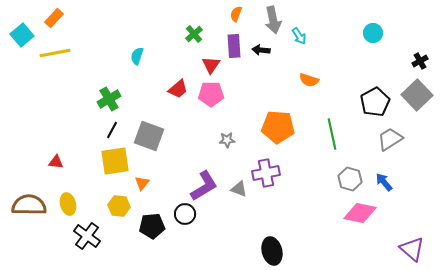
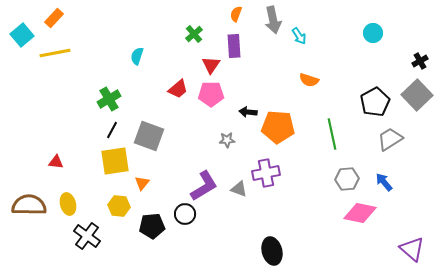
black arrow at (261, 50): moved 13 px left, 62 px down
gray hexagon at (350, 179): moved 3 px left; rotated 20 degrees counterclockwise
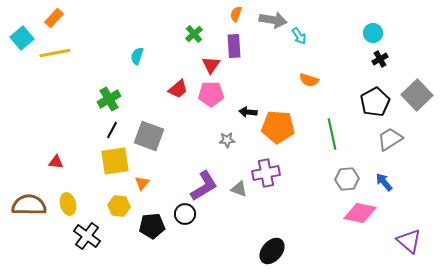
gray arrow at (273, 20): rotated 68 degrees counterclockwise
cyan square at (22, 35): moved 3 px down
black cross at (420, 61): moved 40 px left, 2 px up
purple triangle at (412, 249): moved 3 px left, 8 px up
black ellipse at (272, 251): rotated 56 degrees clockwise
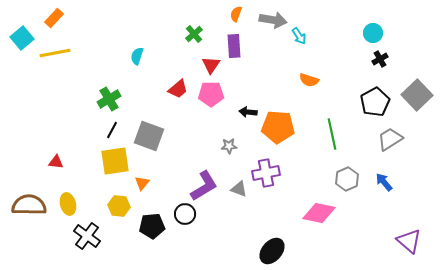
gray star at (227, 140): moved 2 px right, 6 px down
gray hexagon at (347, 179): rotated 20 degrees counterclockwise
pink diamond at (360, 213): moved 41 px left
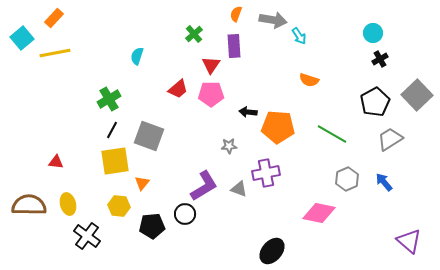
green line at (332, 134): rotated 48 degrees counterclockwise
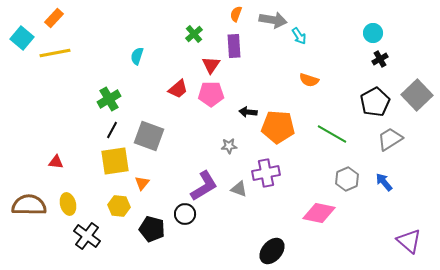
cyan square at (22, 38): rotated 10 degrees counterclockwise
black pentagon at (152, 226): moved 3 px down; rotated 20 degrees clockwise
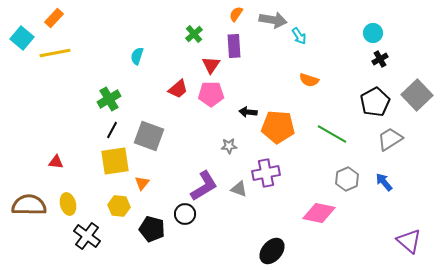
orange semicircle at (236, 14): rotated 14 degrees clockwise
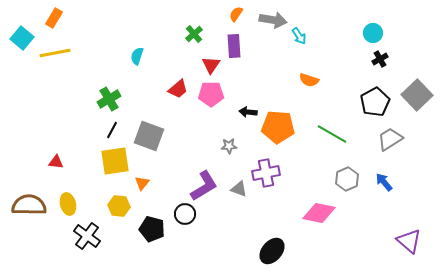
orange rectangle at (54, 18): rotated 12 degrees counterclockwise
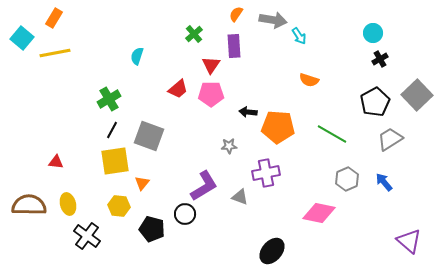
gray triangle at (239, 189): moved 1 px right, 8 px down
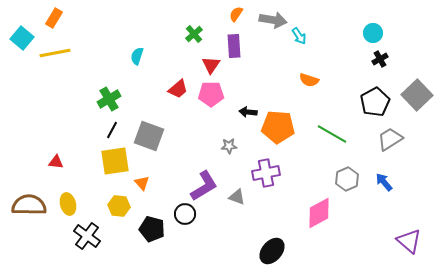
orange triangle at (142, 183): rotated 21 degrees counterclockwise
gray triangle at (240, 197): moved 3 px left
pink diamond at (319, 213): rotated 40 degrees counterclockwise
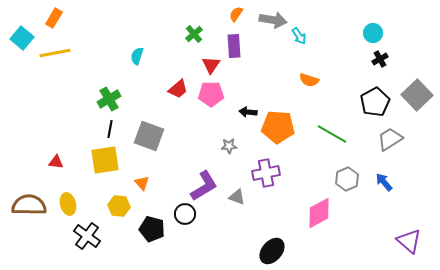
black line at (112, 130): moved 2 px left, 1 px up; rotated 18 degrees counterclockwise
yellow square at (115, 161): moved 10 px left, 1 px up
